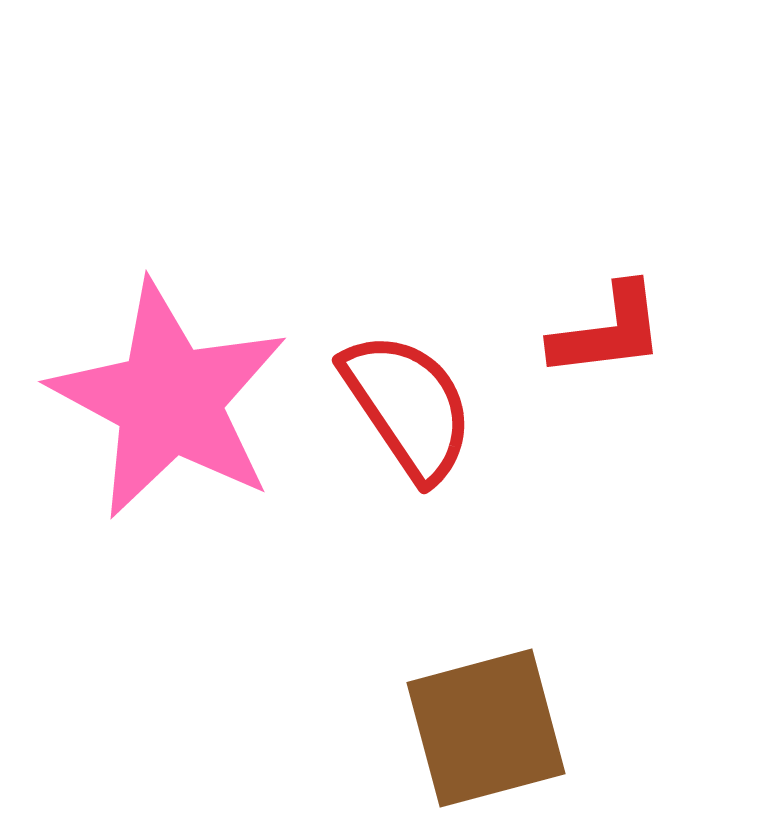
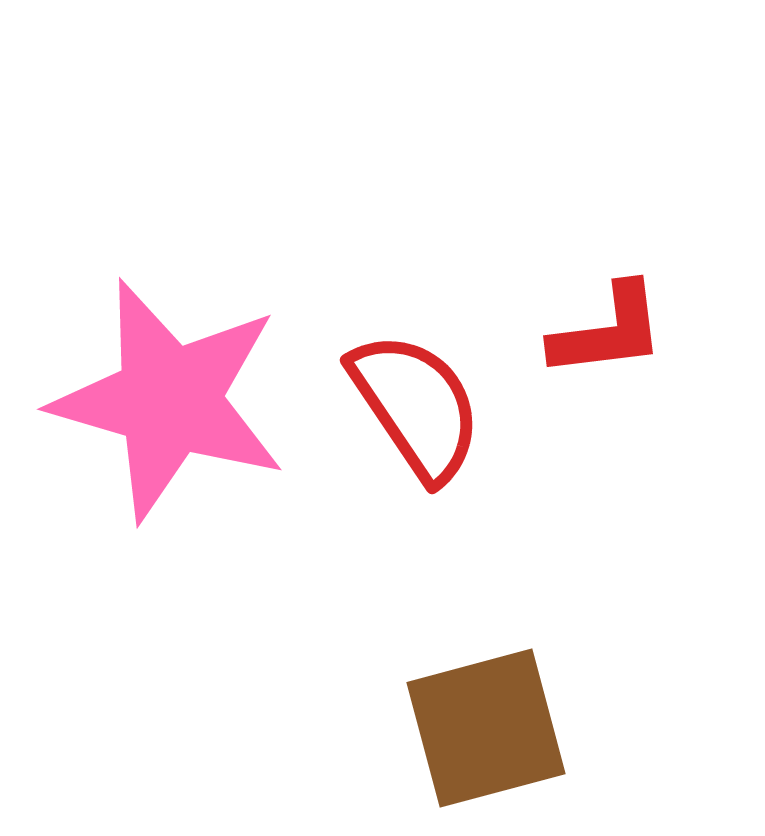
pink star: rotated 12 degrees counterclockwise
red semicircle: moved 8 px right
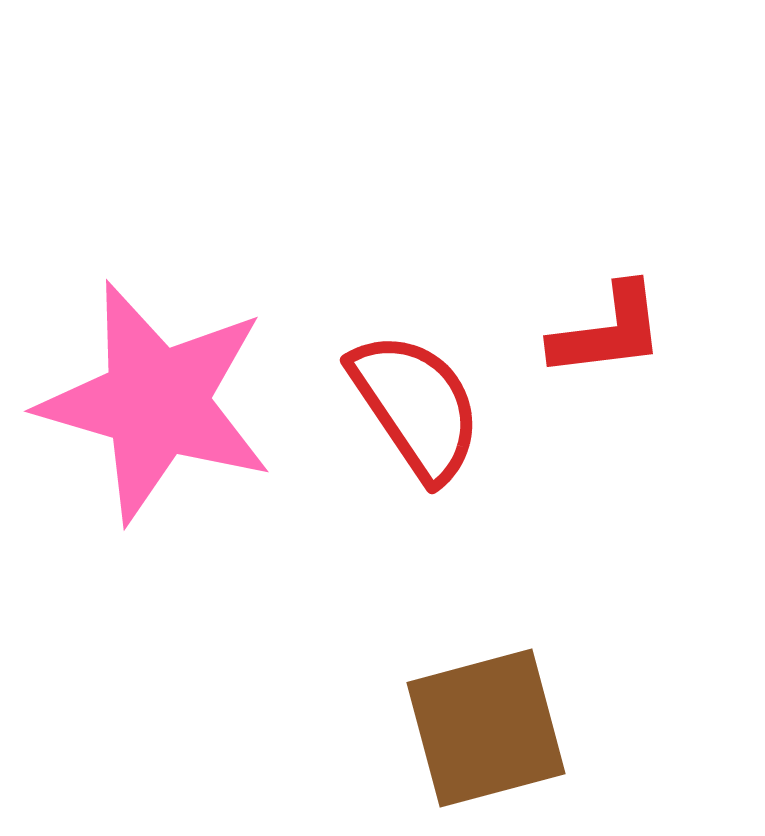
pink star: moved 13 px left, 2 px down
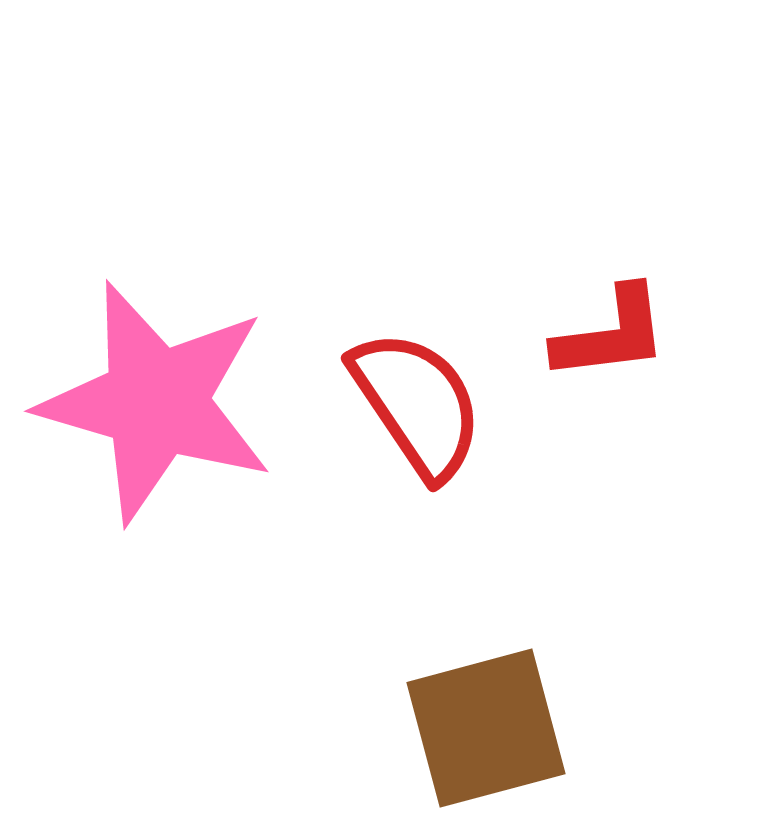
red L-shape: moved 3 px right, 3 px down
red semicircle: moved 1 px right, 2 px up
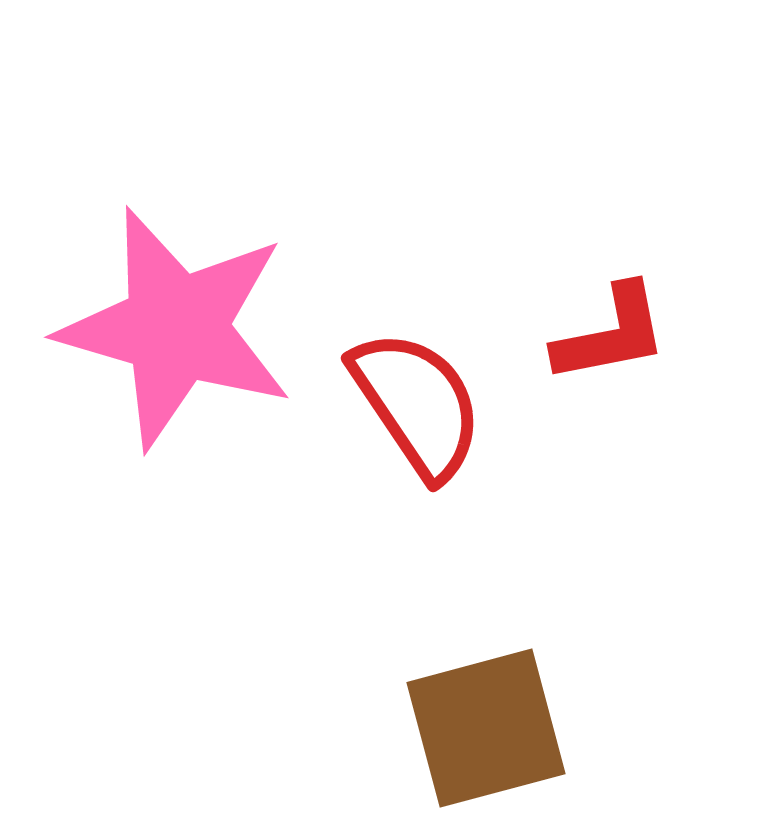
red L-shape: rotated 4 degrees counterclockwise
pink star: moved 20 px right, 74 px up
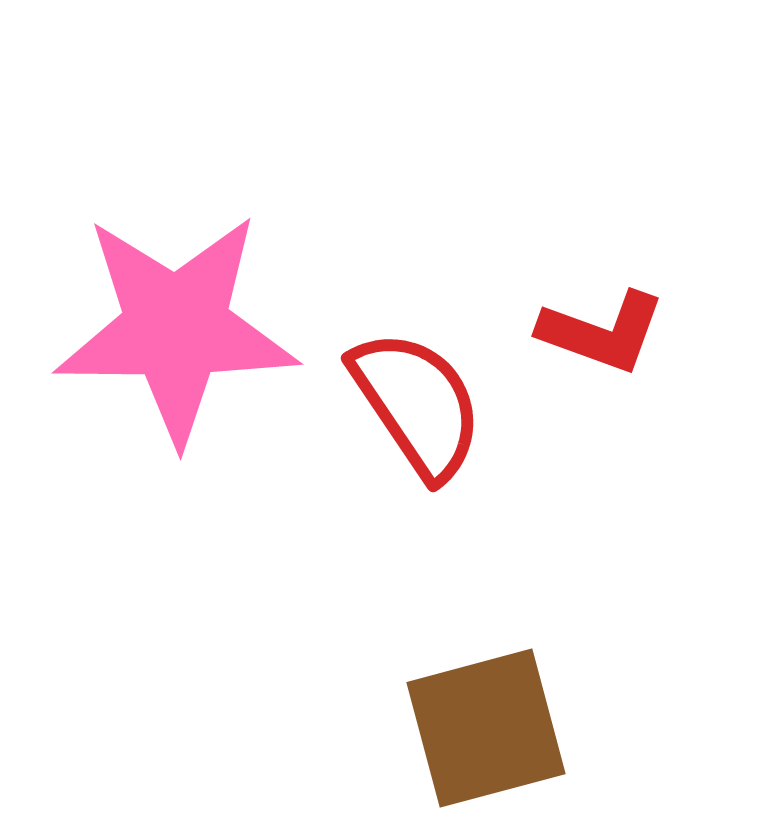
pink star: rotated 16 degrees counterclockwise
red L-shape: moved 9 px left, 2 px up; rotated 31 degrees clockwise
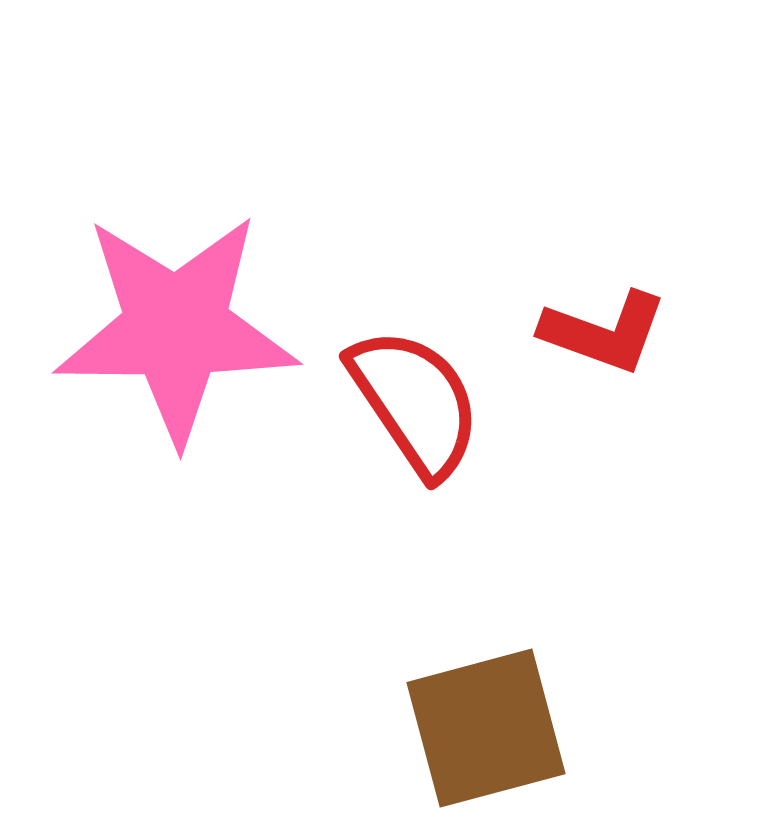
red L-shape: moved 2 px right
red semicircle: moved 2 px left, 2 px up
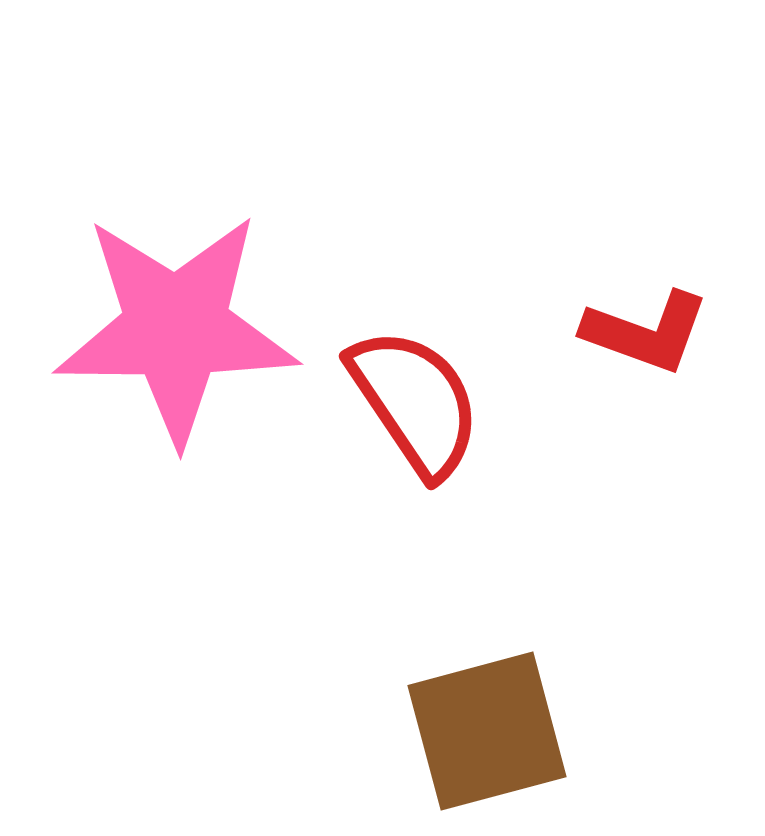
red L-shape: moved 42 px right
brown square: moved 1 px right, 3 px down
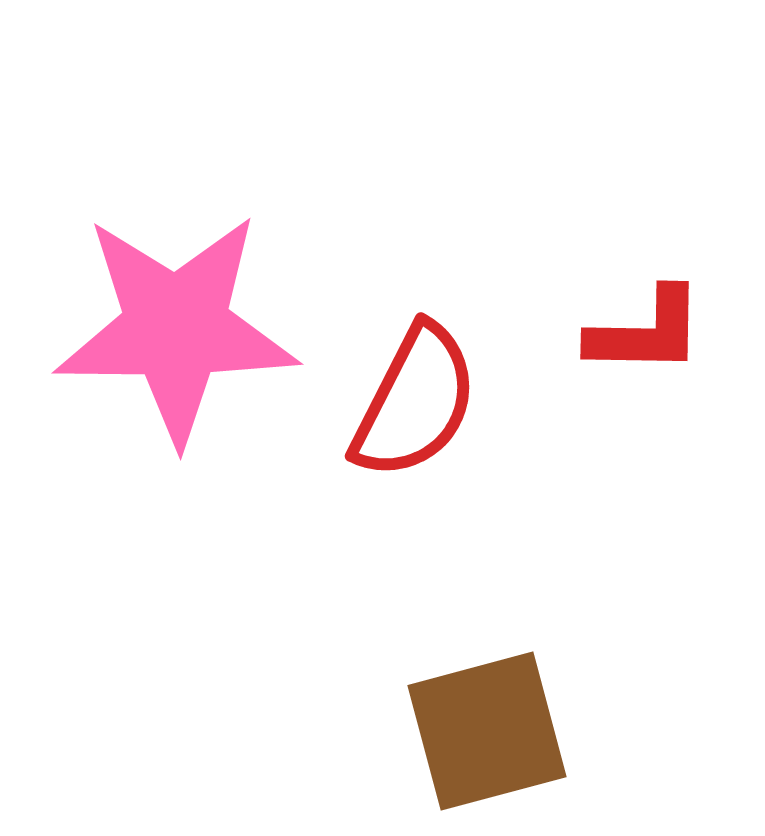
red L-shape: rotated 19 degrees counterclockwise
red semicircle: rotated 61 degrees clockwise
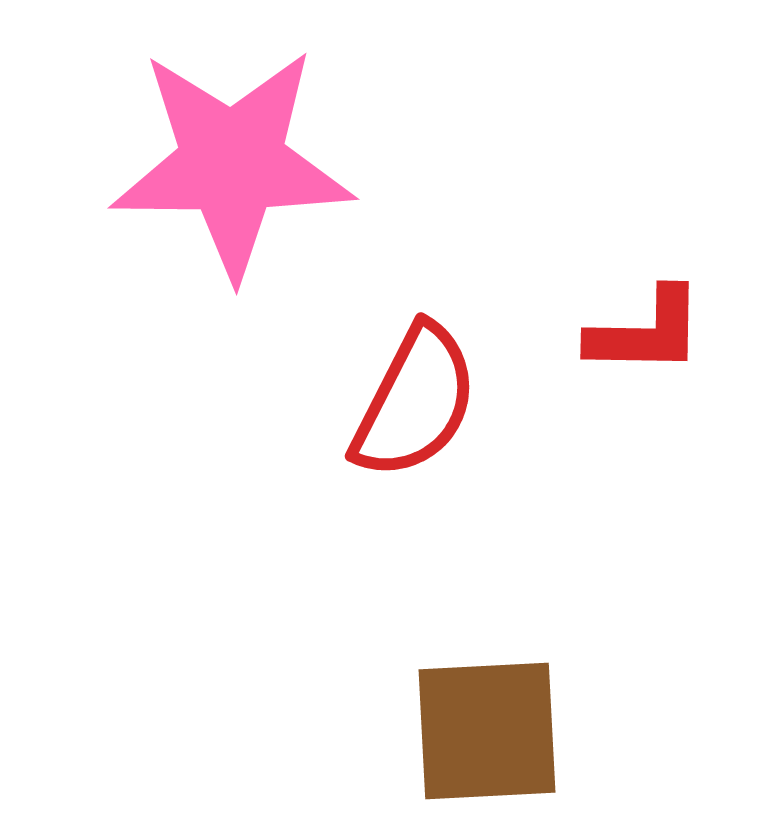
pink star: moved 56 px right, 165 px up
brown square: rotated 12 degrees clockwise
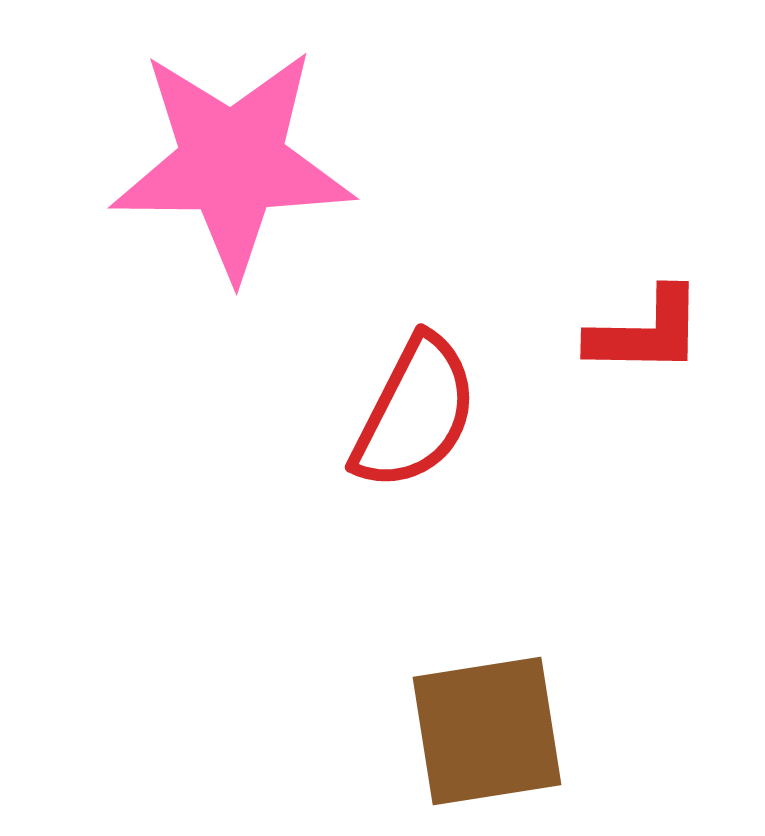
red semicircle: moved 11 px down
brown square: rotated 6 degrees counterclockwise
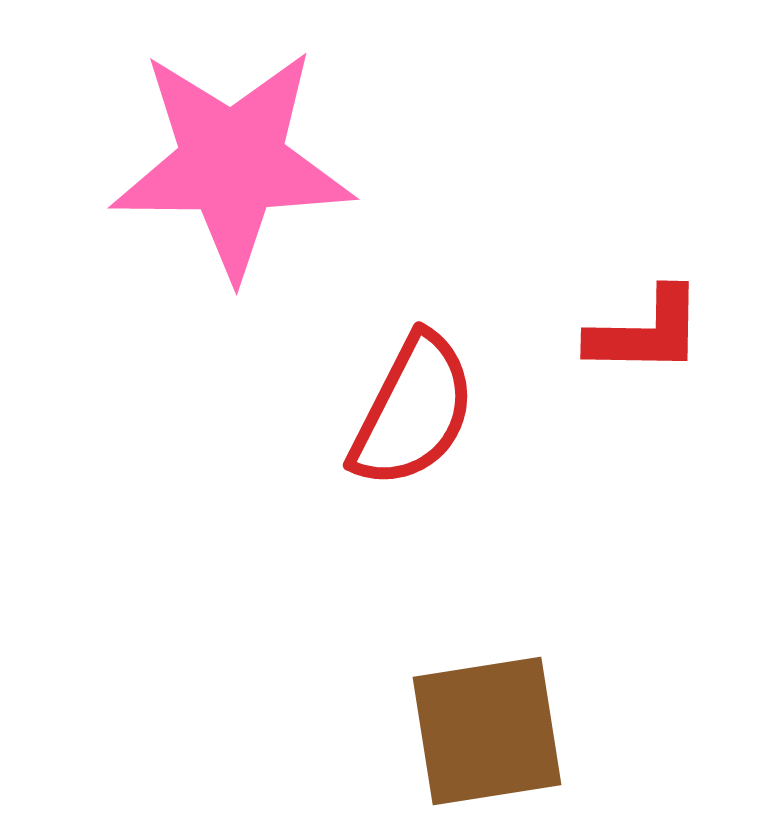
red semicircle: moved 2 px left, 2 px up
